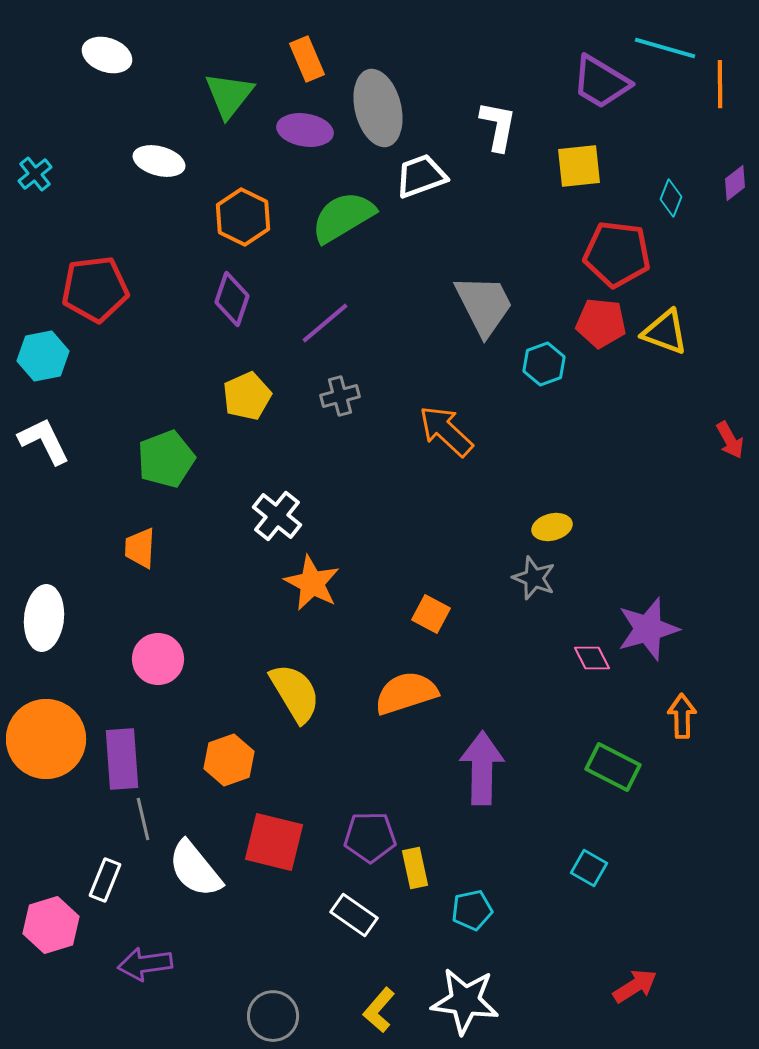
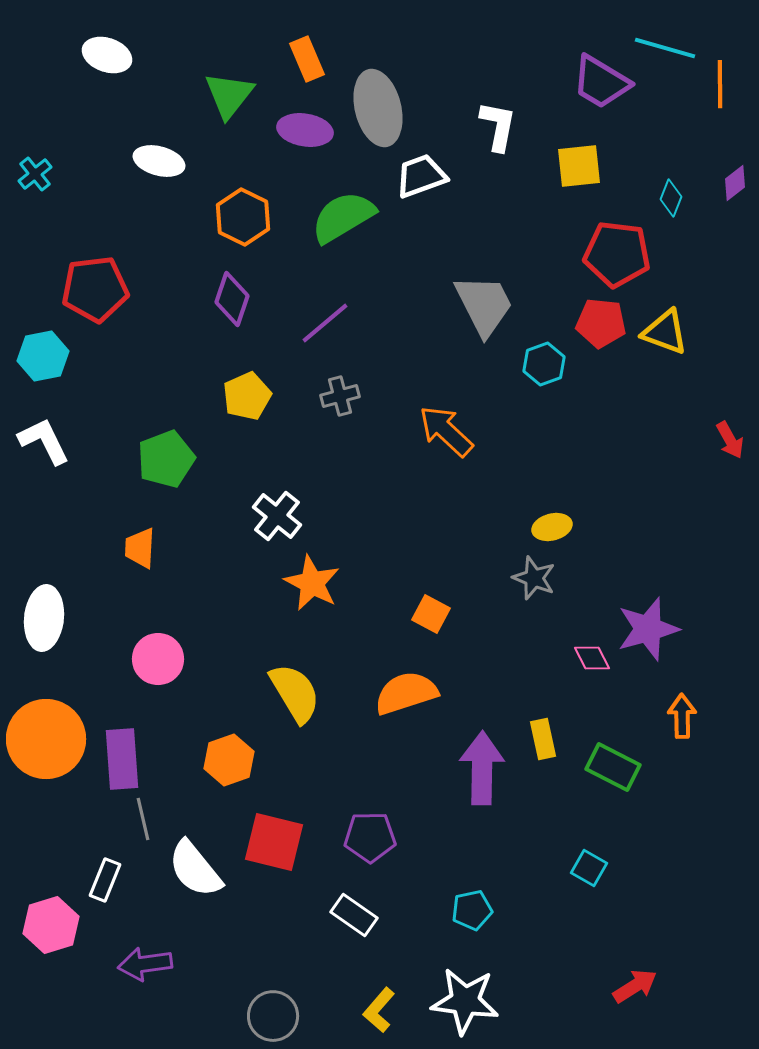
yellow rectangle at (415, 868): moved 128 px right, 129 px up
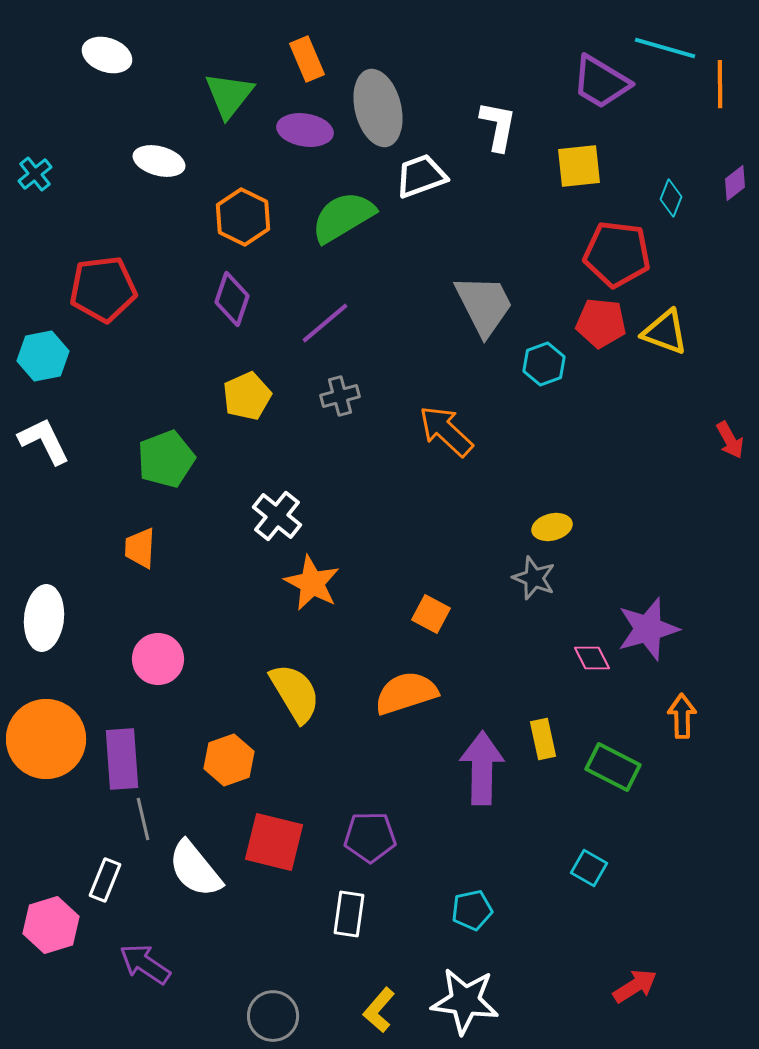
red pentagon at (95, 289): moved 8 px right
white rectangle at (354, 915): moved 5 px left, 1 px up; rotated 63 degrees clockwise
purple arrow at (145, 964): rotated 42 degrees clockwise
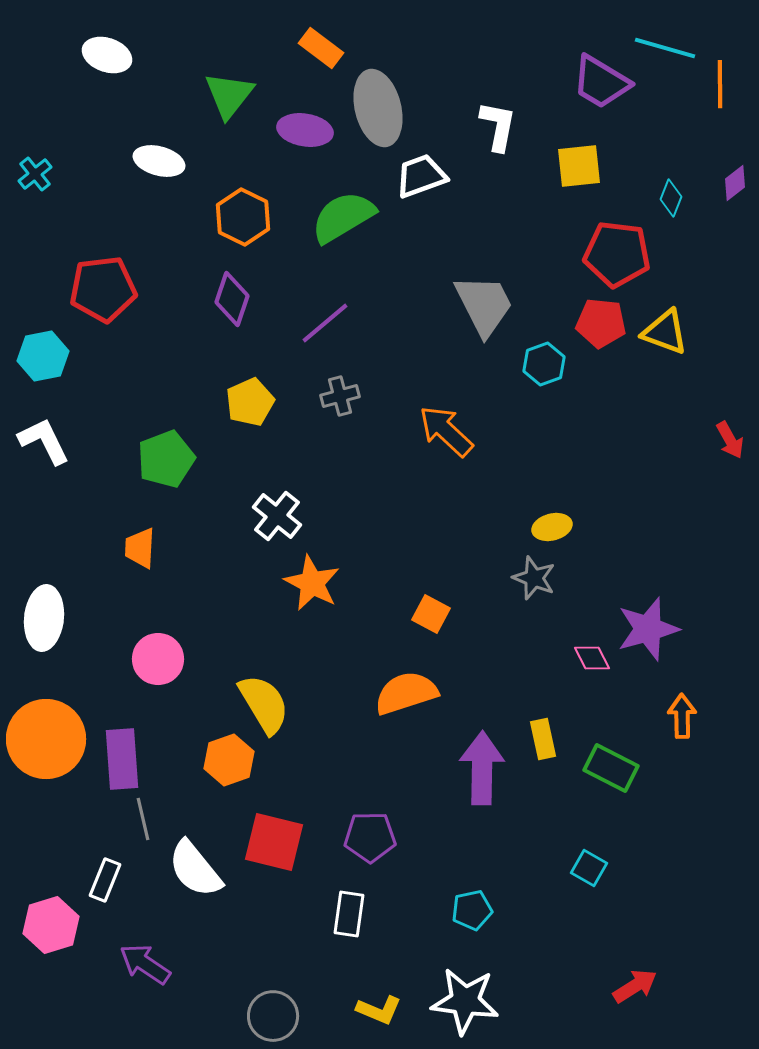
orange rectangle at (307, 59): moved 14 px right, 11 px up; rotated 30 degrees counterclockwise
yellow pentagon at (247, 396): moved 3 px right, 6 px down
yellow semicircle at (295, 693): moved 31 px left, 11 px down
green rectangle at (613, 767): moved 2 px left, 1 px down
yellow L-shape at (379, 1010): rotated 108 degrees counterclockwise
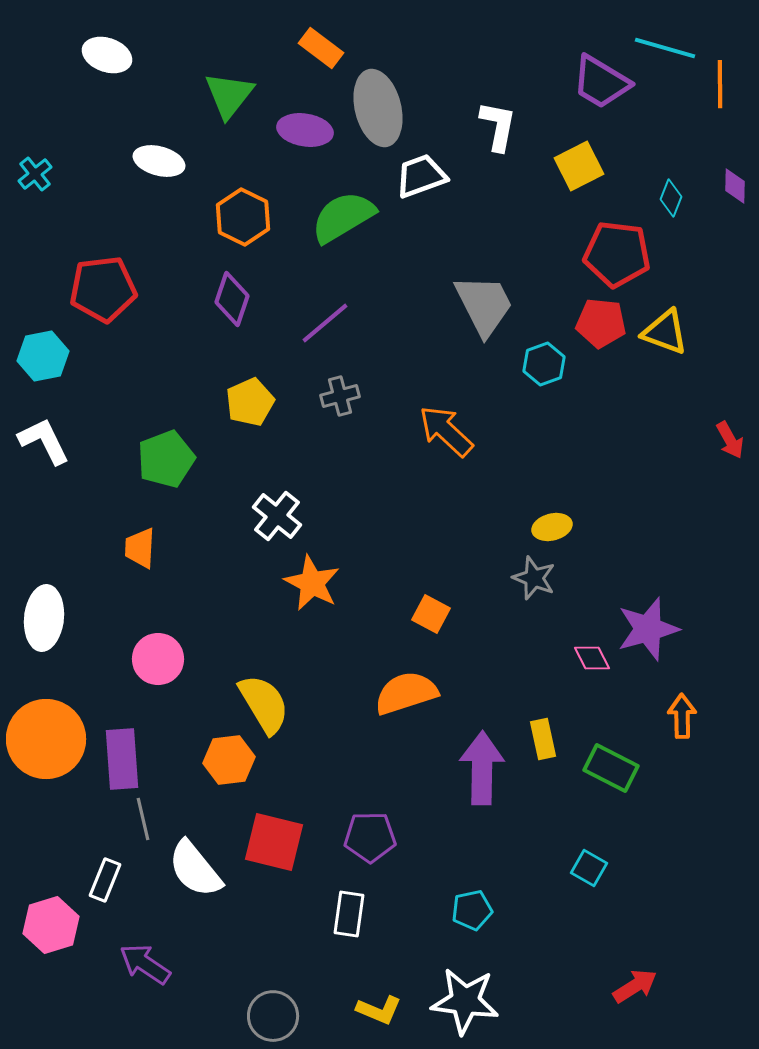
yellow square at (579, 166): rotated 21 degrees counterclockwise
purple diamond at (735, 183): moved 3 px down; rotated 51 degrees counterclockwise
orange hexagon at (229, 760): rotated 12 degrees clockwise
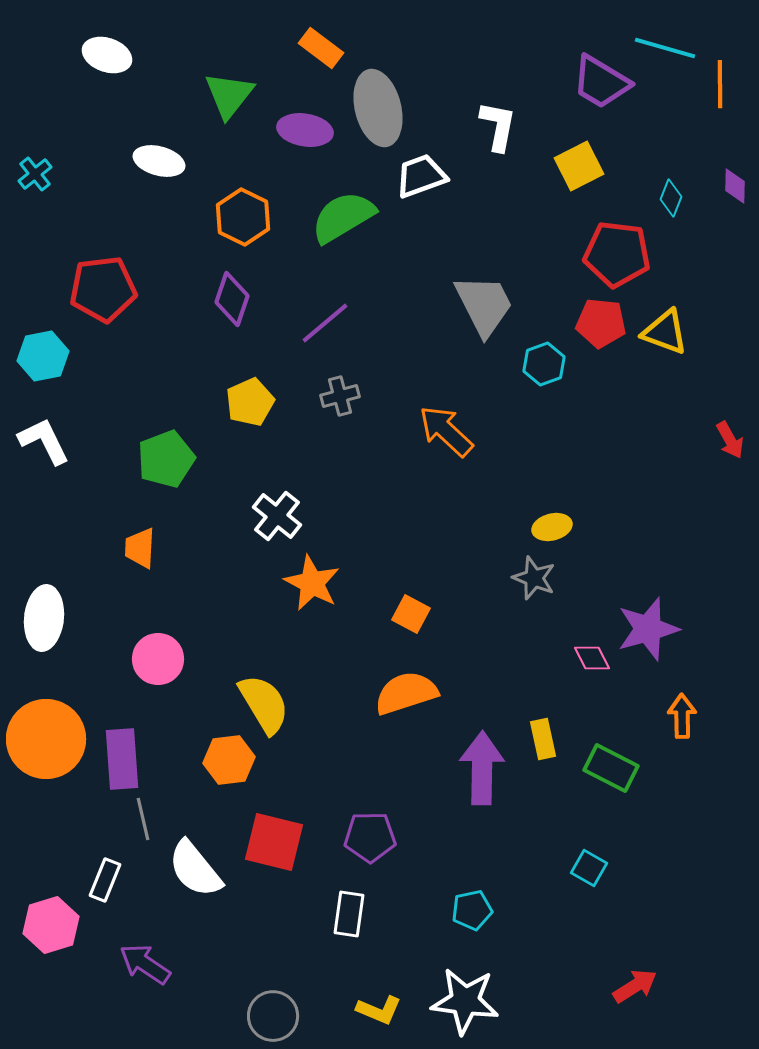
orange square at (431, 614): moved 20 px left
